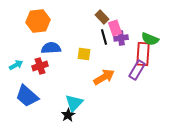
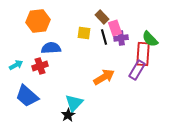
green semicircle: rotated 24 degrees clockwise
yellow square: moved 21 px up
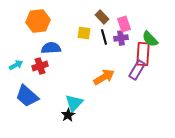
pink rectangle: moved 9 px right, 4 px up
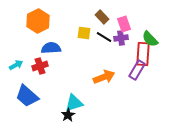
orange hexagon: rotated 20 degrees counterclockwise
black line: rotated 42 degrees counterclockwise
orange arrow: rotated 10 degrees clockwise
cyan triangle: rotated 30 degrees clockwise
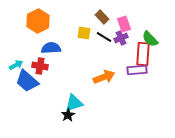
purple cross: rotated 16 degrees counterclockwise
red cross: rotated 28 degrees clockwise
purple rectangle: rotated 54 degrees clockwise
blue trapezoid: moved 15 px up
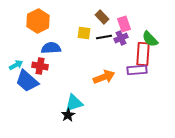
black line: rotated 42 degrees counterclockwise
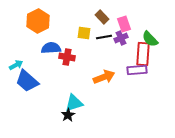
red cross: moved 27 px right, 9 px up
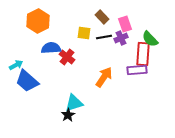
pink rectangle: moved 1 px right
red cross: rotated 28 degrees clockwise
orange arrow: rotated 35 degrees counterclockwise
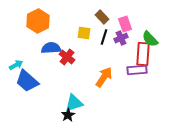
black line: rotated 63 degrees counterclockwise
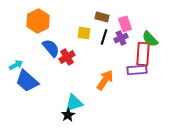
brown rectangle: rotated 32 degrees counterclockwise
blue semicircle: rotated 54 degrees clockwise
red cross: rotated 21 degrees clockwise
orange arrow: moved 1 px right, 3 px down
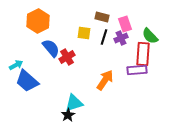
green semicircle: moved 3 px up
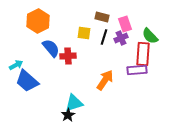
red cross: moved 1 px right, 1 px up; rotated 28 degrees clockwise
